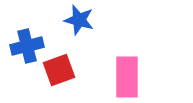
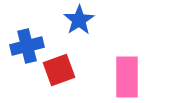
blue star: rotated 24 degrees clockwise
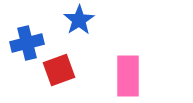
blue cross: moved 3 px up
pink rectangle: moved 1 px right, 1 px up
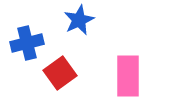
blue star: rotated 8 degrees clockwise
red square: moved 1 px right, 3 px down; rotated 16 degrees counterclockwise
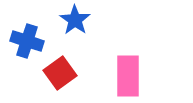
blue star: moved 4 px left; rotated 12 degrees counterclockwise
blue cross: moved 2 px up; rotated 32 degrees clockwise
